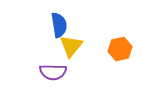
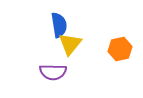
yellow triangle: moved 1 px left, 2 px up
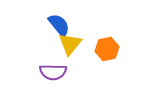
blue semicircle: rotated 30 degrees counterclockwise
orange hexagon: moved 13 px left
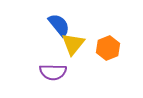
yellow triangle: moved 3 px right
orange hexagon: moved 1 px right, 1 px up; rotated 10 degrees counterclockwise
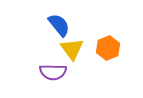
yellow triangle: moved 1 px left, 5 px down; rotated 15 degrees counterclockwise
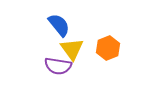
purple semicircle: moved 5 px right, 6 px up; rotated 8 degrees clockwise
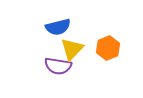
blue semicircle: moved 1 px left, 2 px down; rotated 115 degrees clockwise
yellow triangle: rotated 20 degrees clockwise
